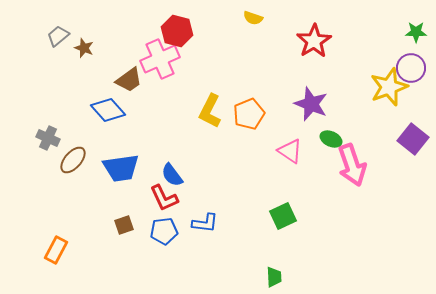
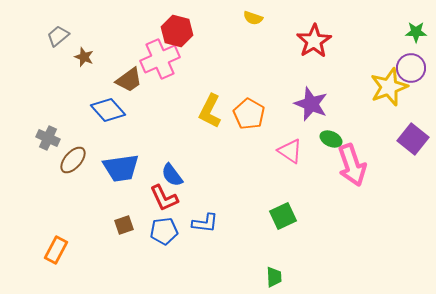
brown star: moved 9 px down
orange pentagon: rotated 20 degrees counterclockwise
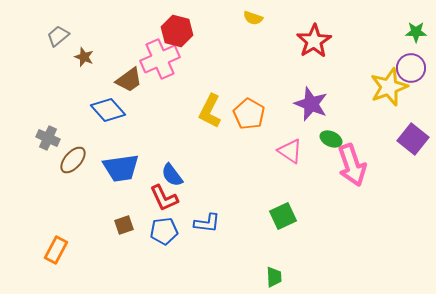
blue L-shape: moved 2 px right
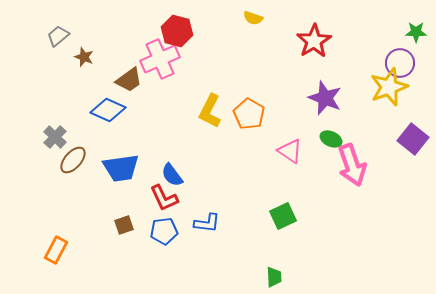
purple circle: moved 11 px left, 5 px up
purple star: moved 14 px right, 6 px up
blue diamond: rotated 24 degrees counterclockwise
gray cross: moved 7 px right, 1 px up; rotated 20 degrees clockwise
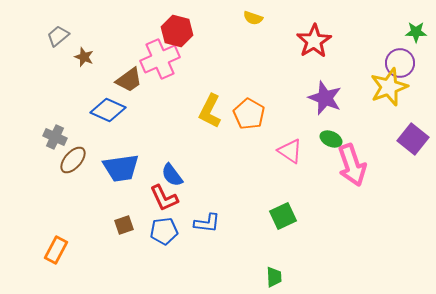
gray cross: rotated 20 degrees counterclockwise
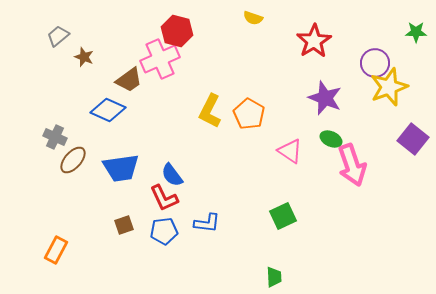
purple circle: moved 25 px left
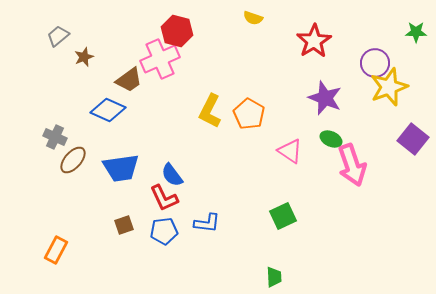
brown star: rotated 30 degrees clockwise
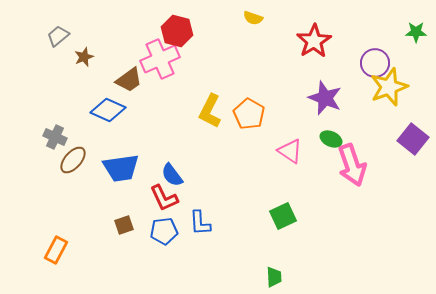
blue L-shape: moved 7 px left; rotated 80 degrees clockwise
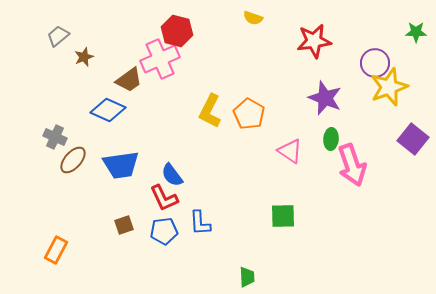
red star: rotated 24 degrees clockwise
green ellipse: rotated 70 degrees clockwise
blue trapezoid: moved 3 px up
green square: rotated 24 degrees clockwise
green trapezoid: moved 27 px left
